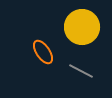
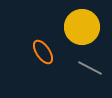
gray line: moved 9 px right, 3 px up
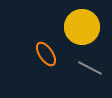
orange ellipse: moved 3 px right, 2 px down
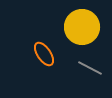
orange ellipse: moved 2 px left
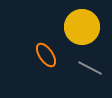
orange ellipse: moved 2 px right, 1 px down
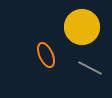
orange ellipse: rotated 10 degrees clockwise
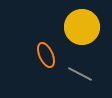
gray line: moved 10 px left, 6 px down
